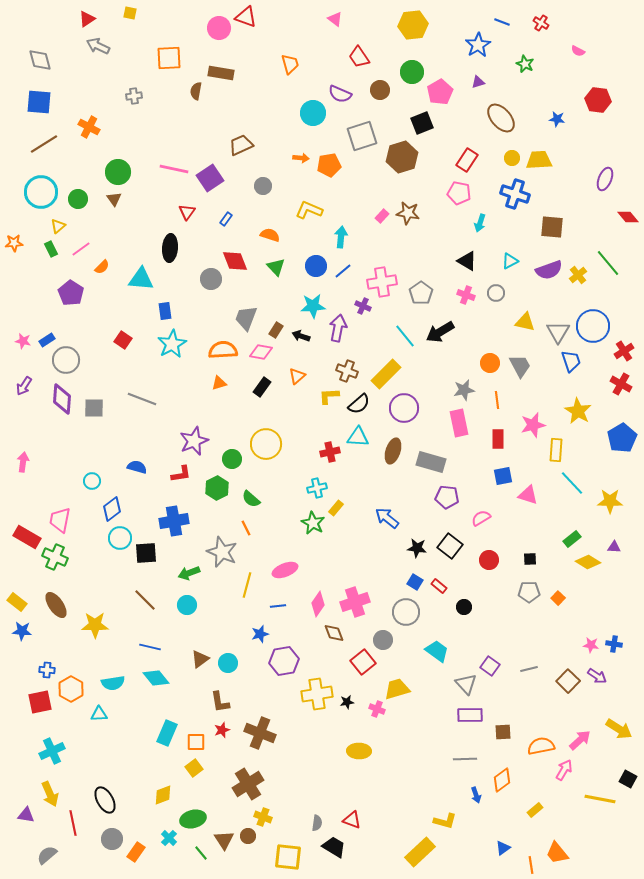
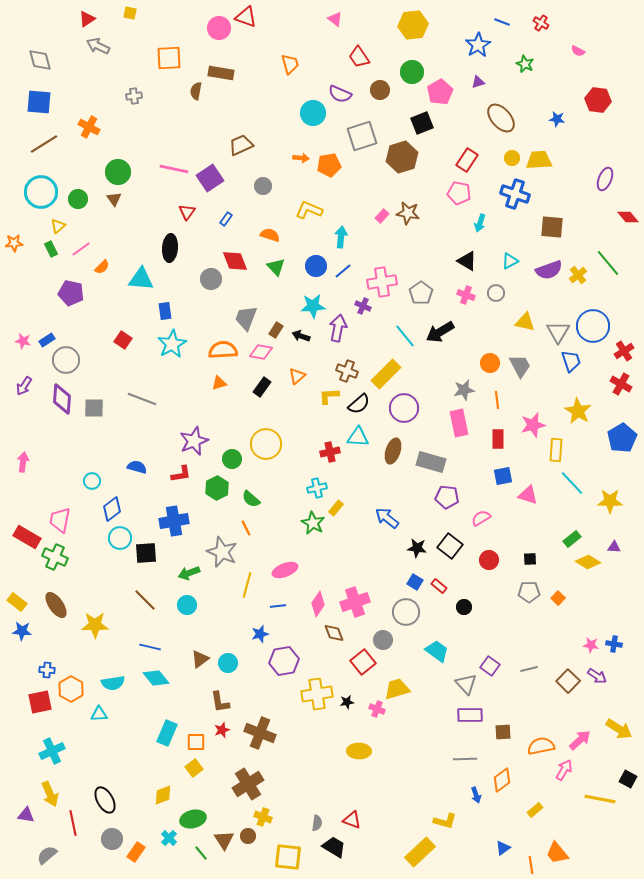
purple pentagon at (71, 293): rotated 20 degrees counterclockwise
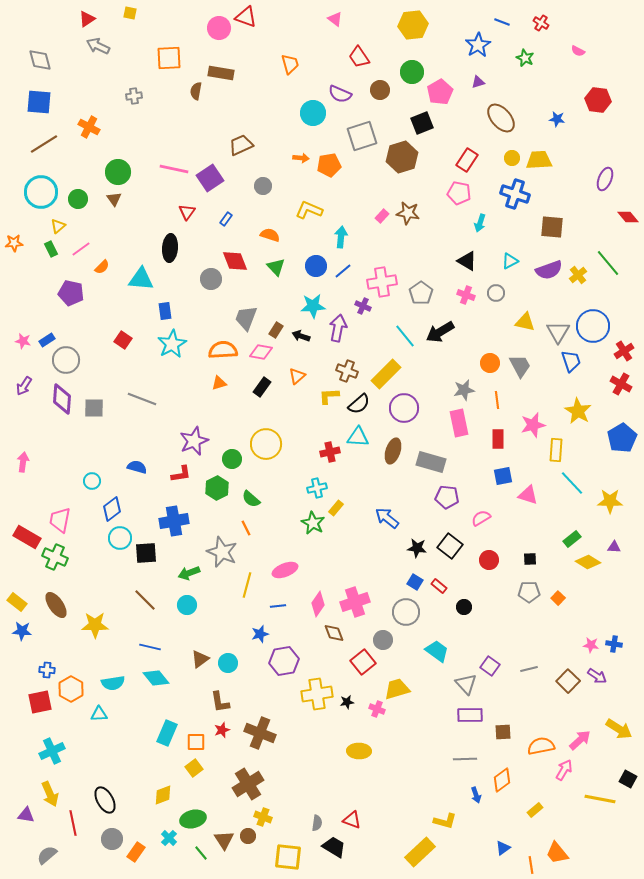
green star at (525, 64): moved 6 px up
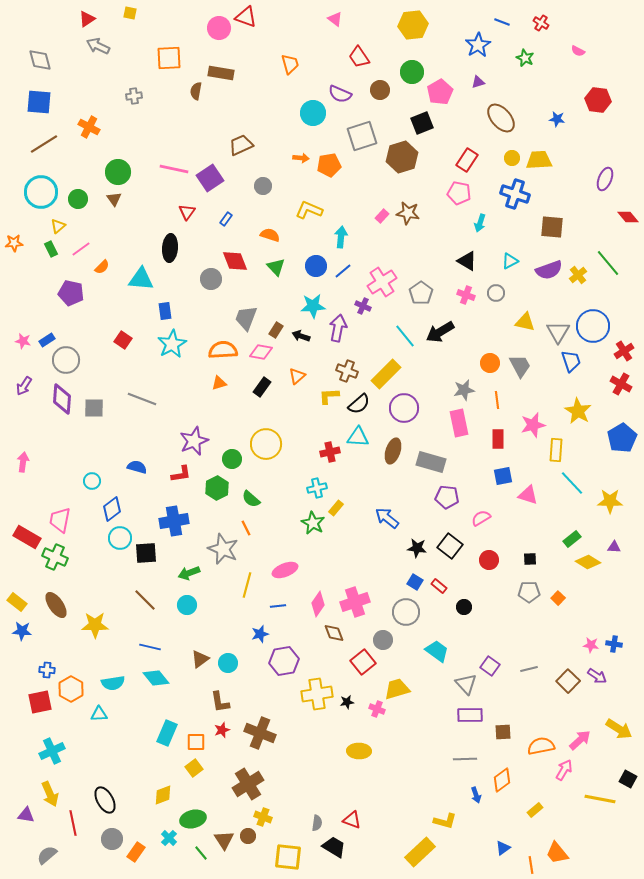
pink cross at (382, 282): rotated 24 degrees counterclockwise
gray star at (222, 552): moved 1 px right, 3 px up
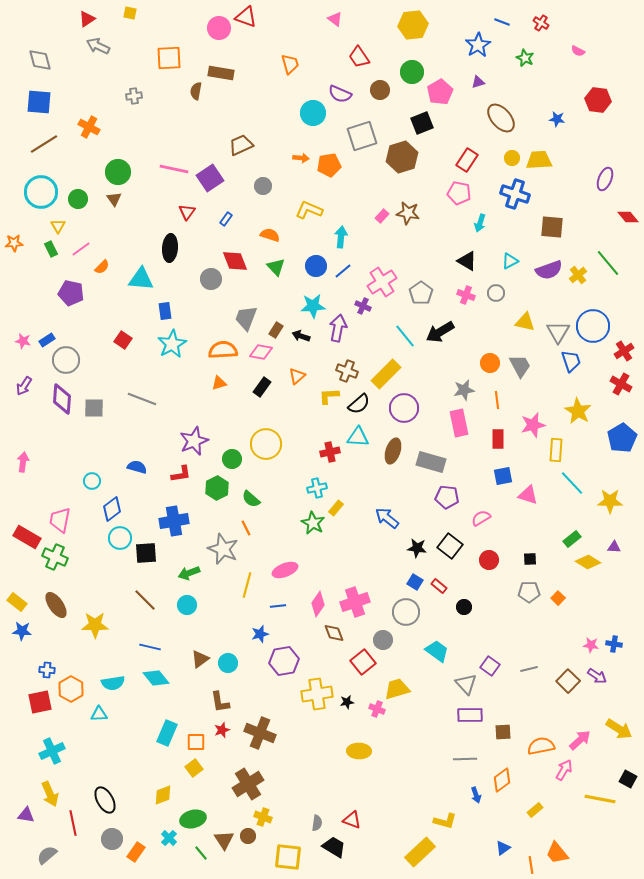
yellow triangle at (58, 226): rotated 21 degrees counterclockwise
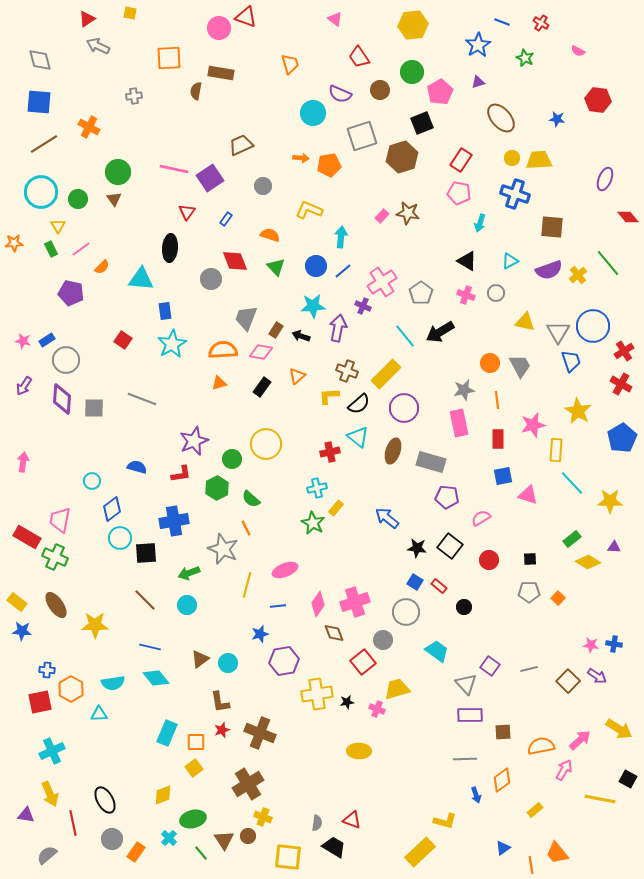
red rectangle at (467, 160): moved 6 px left
cyan triangle at (358, 437): rotated 35 degrees clockwise
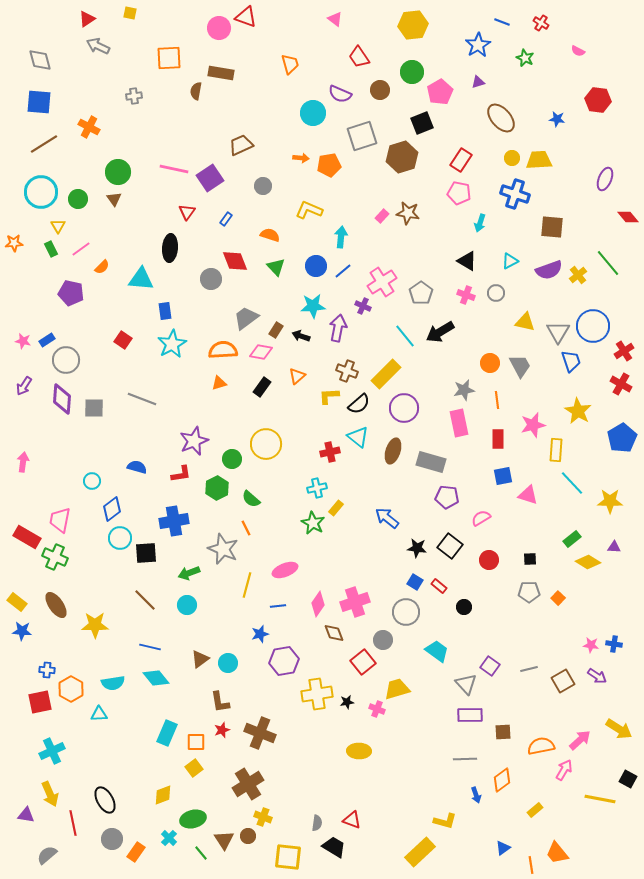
gray trapezoid at (246, 318): rotated 32 degrees clockwise
brown square at (568, 681): moved 5 px left; rotated 15 degrees clockwise
